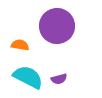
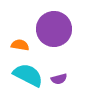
purple circle: moved 3 px left, 3 px down
cyan semicircle: moved 2 px up
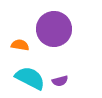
cyan semicircle: moved 2 px right, 3 px down
purple semicircle: moved 1 px right, 2 px down
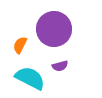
orange semicircle: rotated 72 degrees counterclockwise
purple semicircle: moved 15 px up
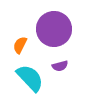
cyan semicircle: rotated 20 degrees clockwise
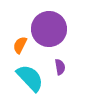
purple circle: moved 5 px left
purple semicircle: moved 1 px down; rotated 84 degrees counterclockwise
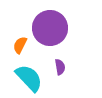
purple circle: moved 1 px right, 1 px up
cyan semicircle: moved 1 px left
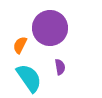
cyan semicircle: rotated 8 degrees clockwise
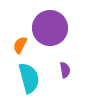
purple semicircle: moved 5 px right, 3 px down
cyan semicircle: rotated 20 degrees clockwise
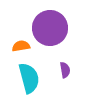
orange semicircle: moved 1 px right, 1 px down; rotated 54 degrees clockwise
